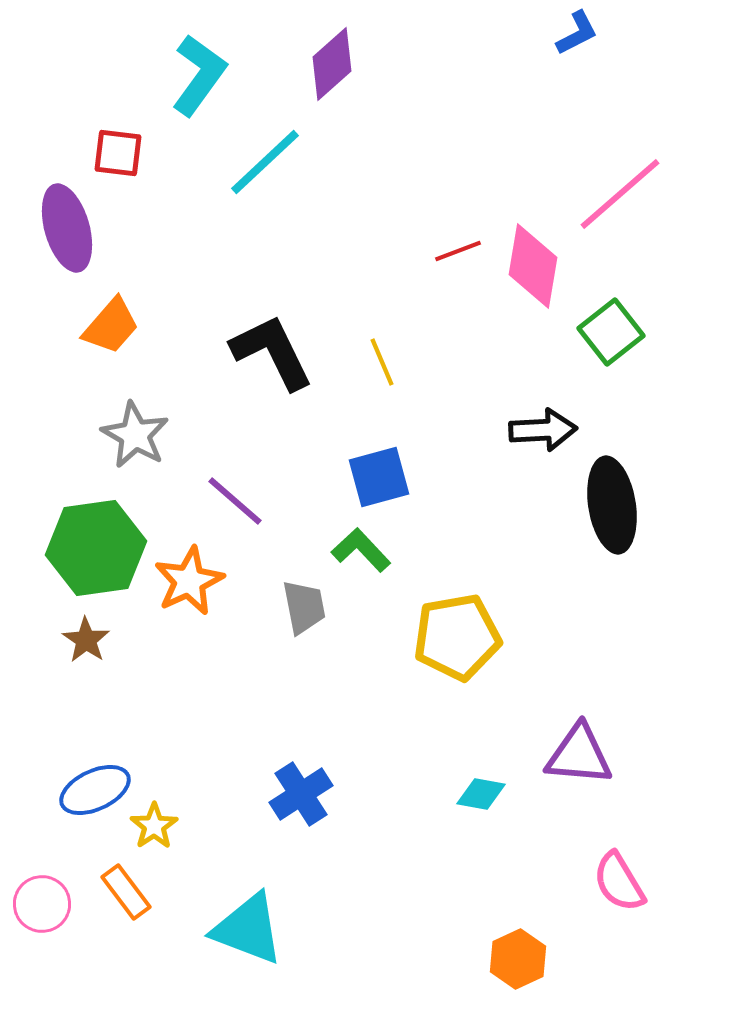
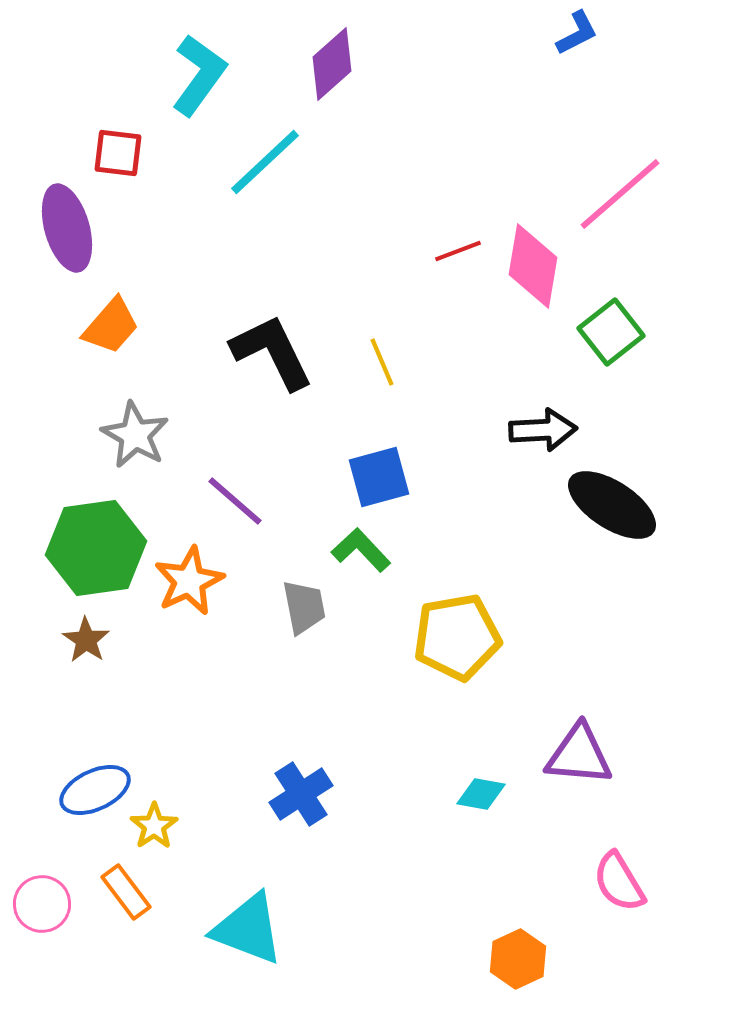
black ellipse: rotated 48 degrees counterclockwise
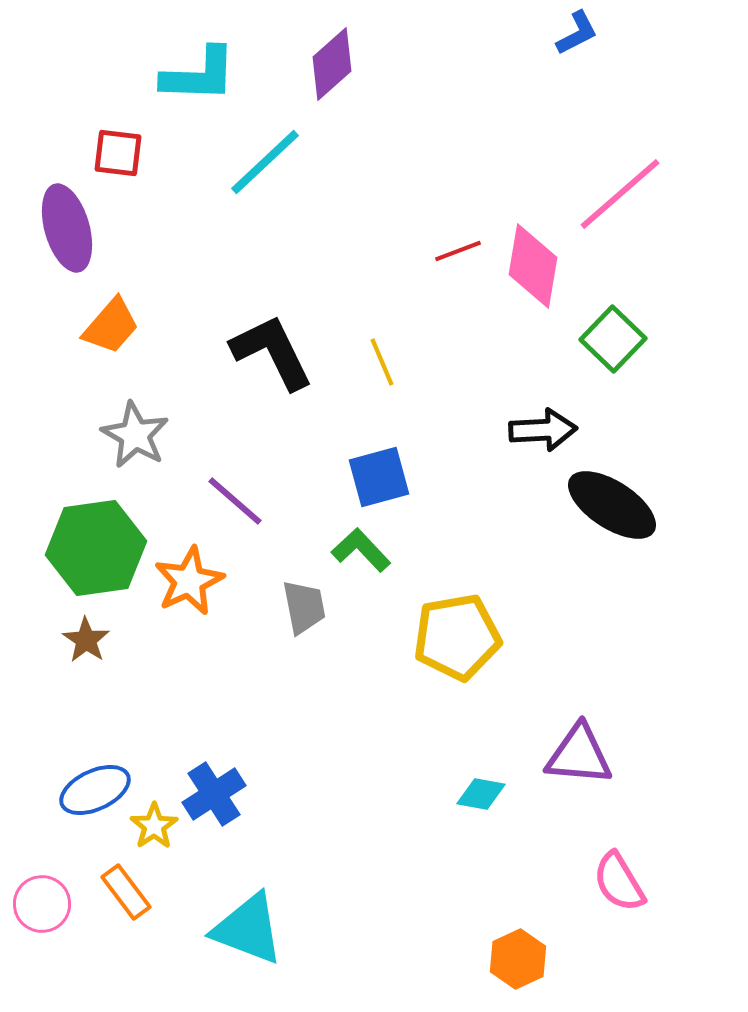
cyan L-shape: rotated 56 degrees clockwise
green square: moved 2 px right, 7 px down; rotated 8 degrees counterclockwise
blue cross: moved 87 px left
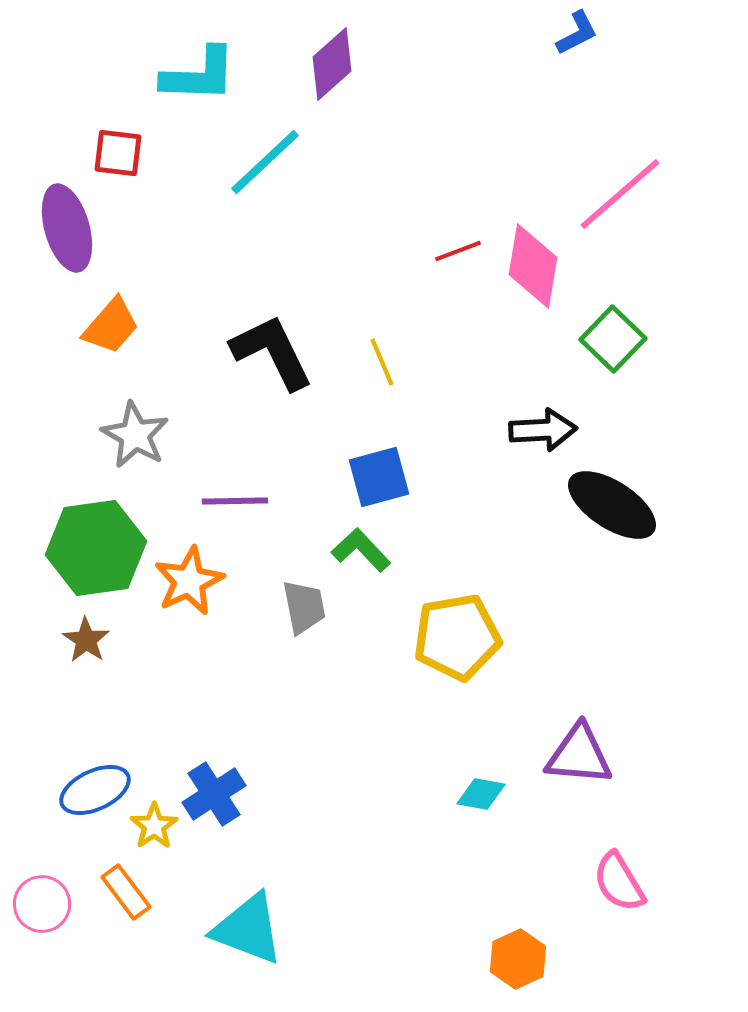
purple line: rotated 42 degrees counterclockwise
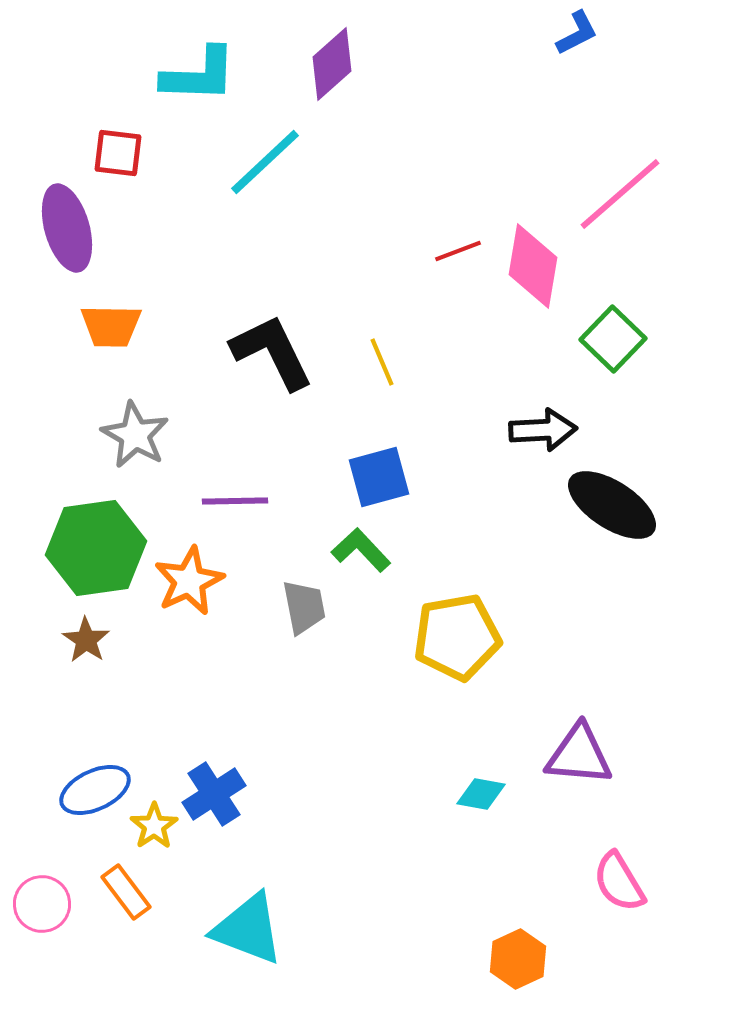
orange trapezoid: rotated 50 degrees clockwise
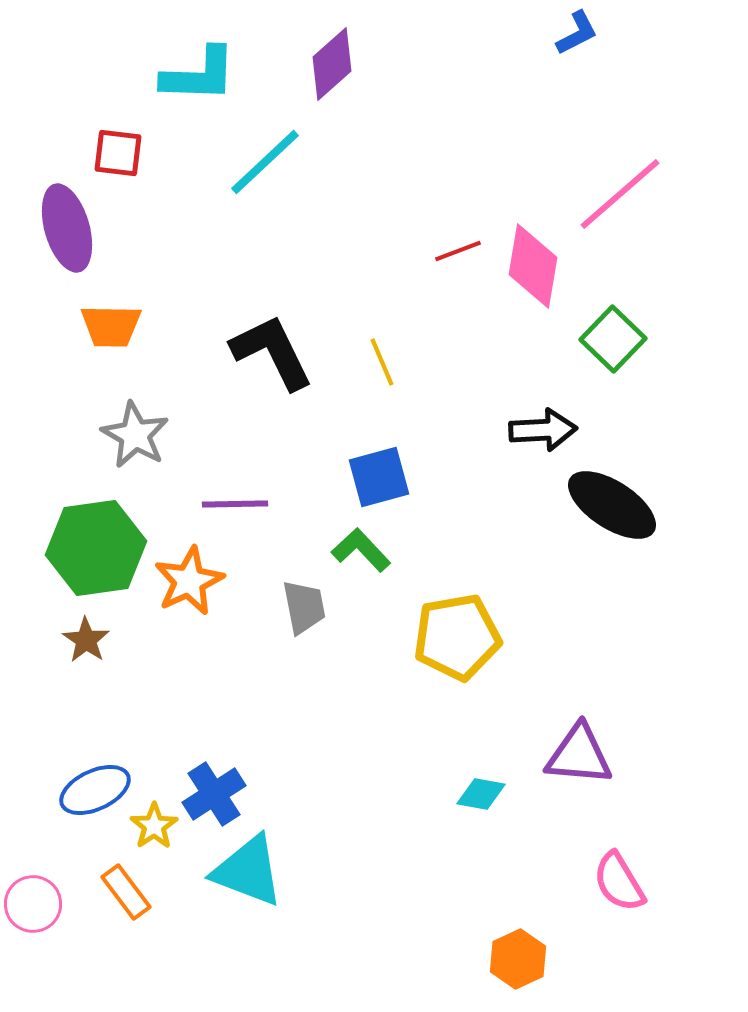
purple line: moved 3 px down
pink circle: moved 9 px left
cyan triangle: moved 58 px up
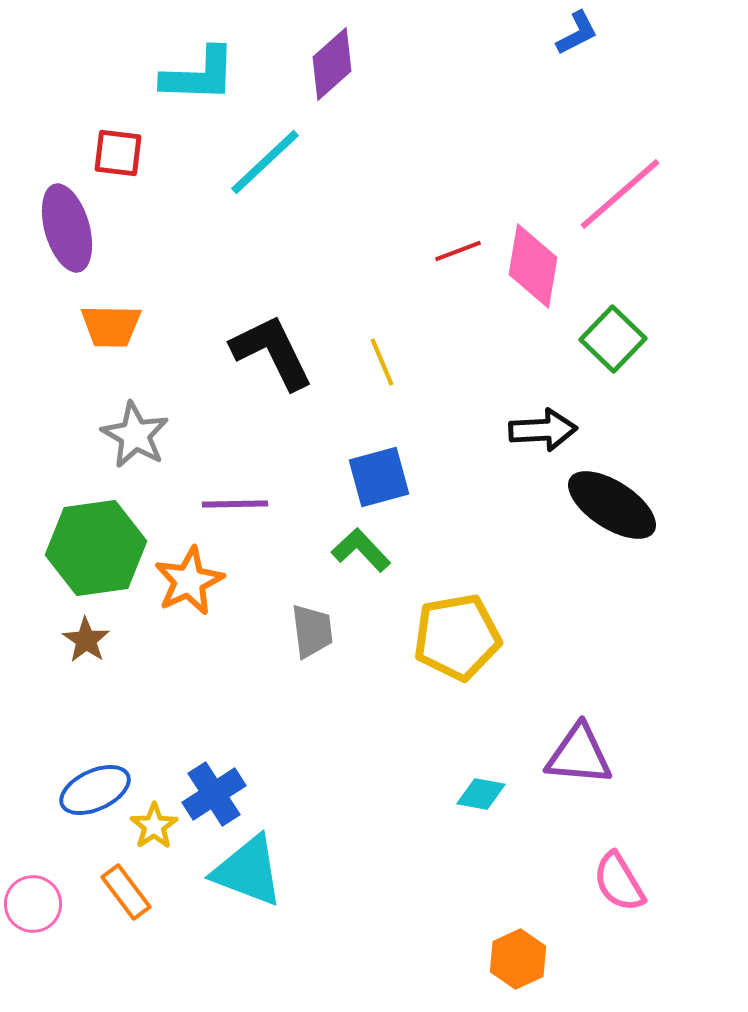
gray trapezoid: moved 8 px right, 24 px down; rotated 4 degrees clockwise
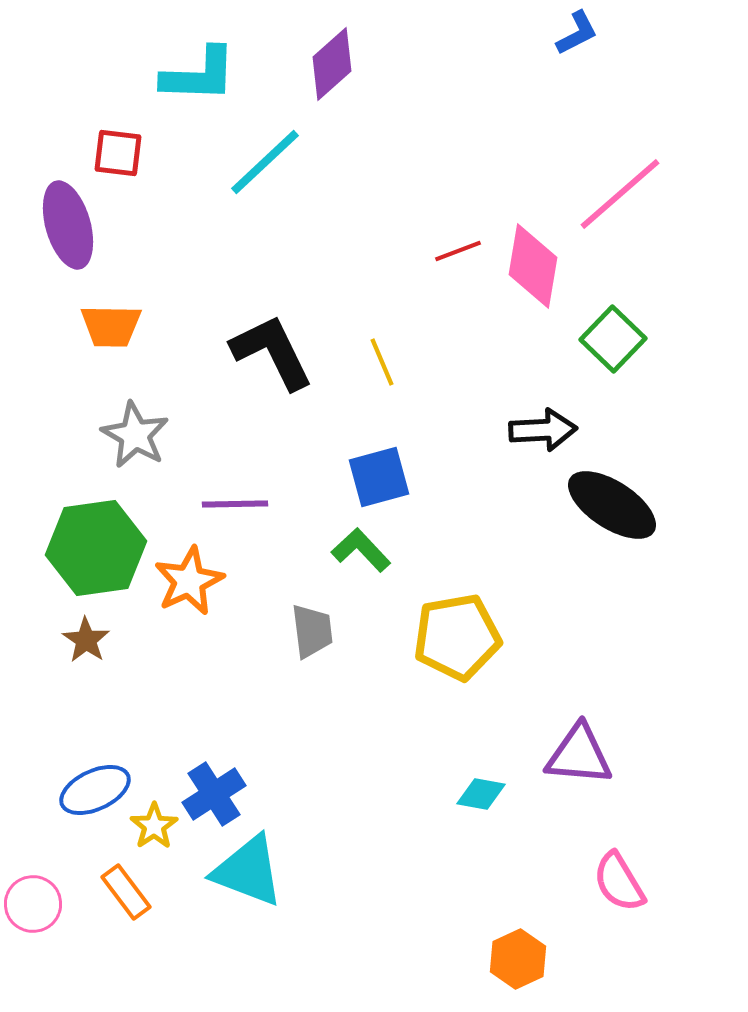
purple ellipse: moved 1 px right, 3 px up
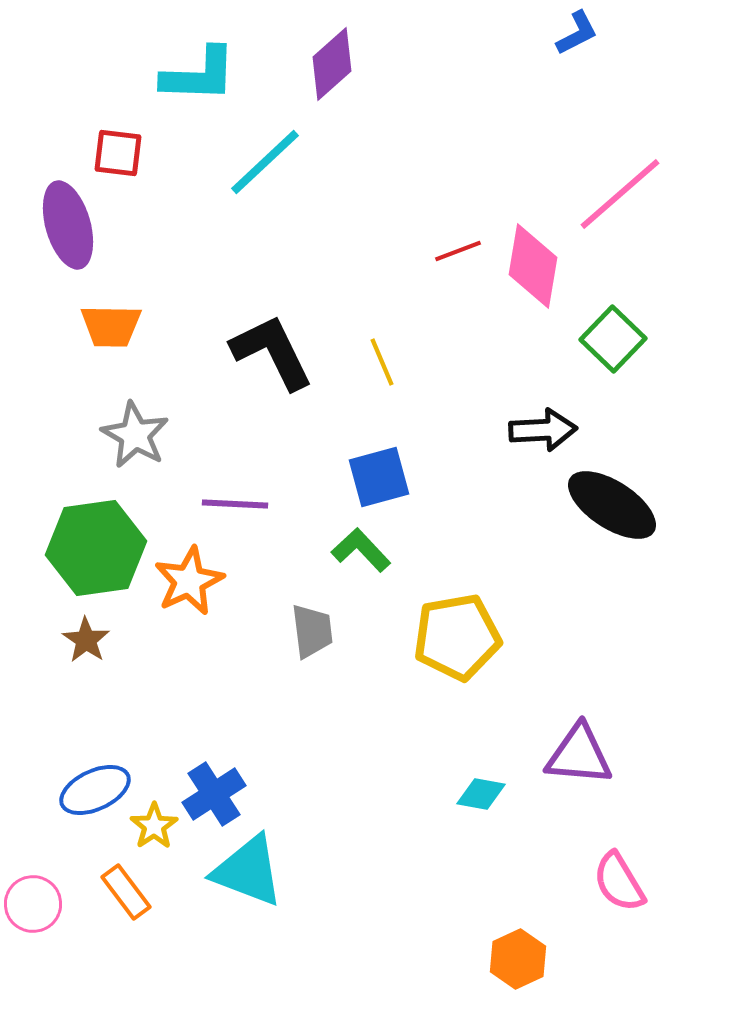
purple line: rotated 4 degrees clockwise
